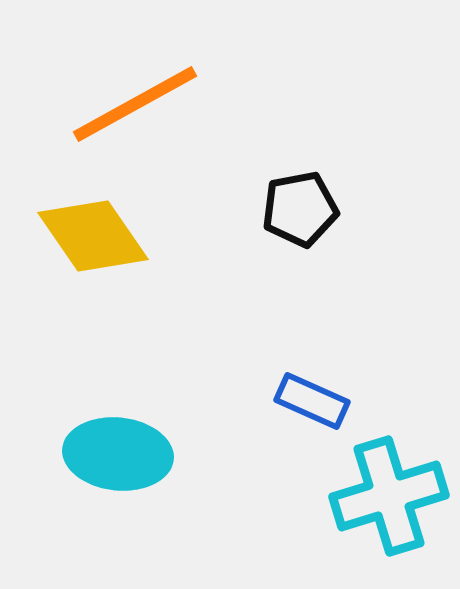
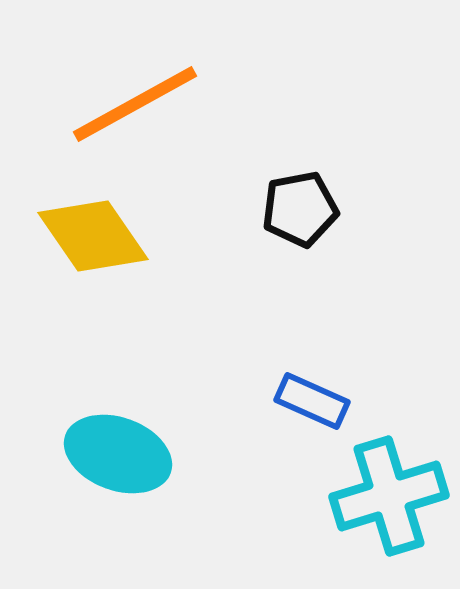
cyan ellipse: rotated 14 degrees clockwise
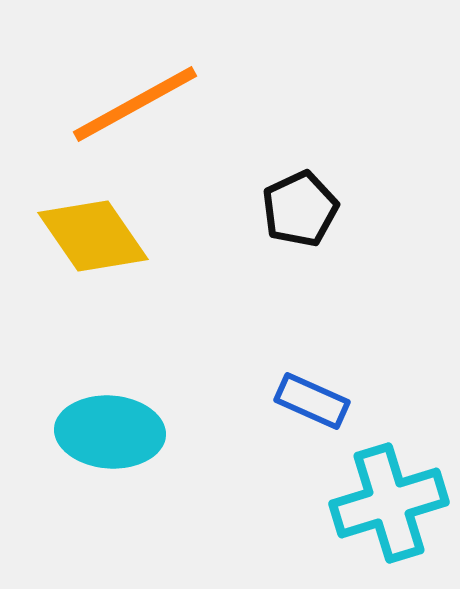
black pentagon: rotated 14 degrees counterclockwise
cyan ellipse: moved 8 px left, 22 px up; rotated 16 degrees counterclockwise
cyan cross: moved 7 px down
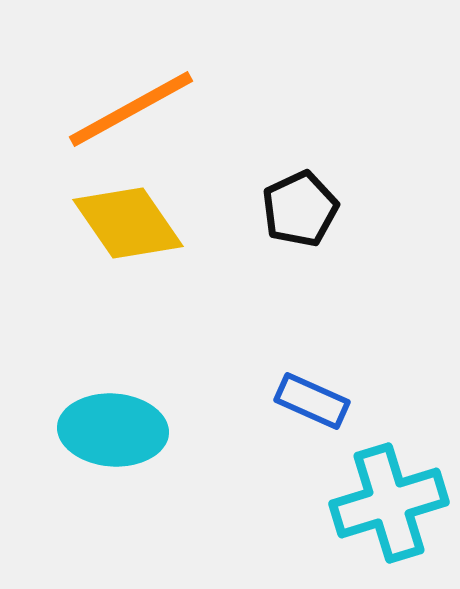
orange line: moved 4 px left, 5 px down
yellow diamond: moved 35 px right, 13 px up
cyan ellipse: moved 3 px right, 2 px up
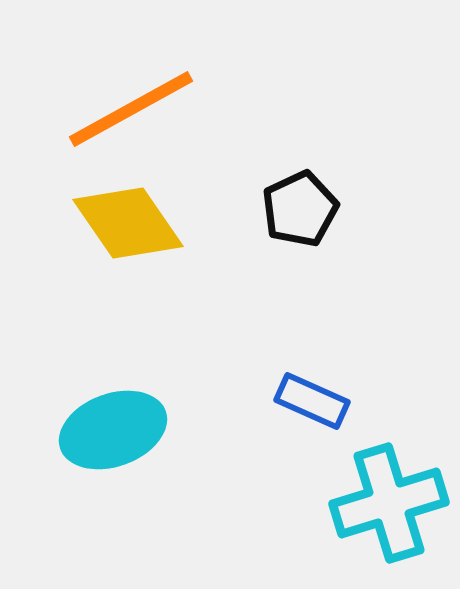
cyan ellipse: rotated 24 degrees counterclockwise
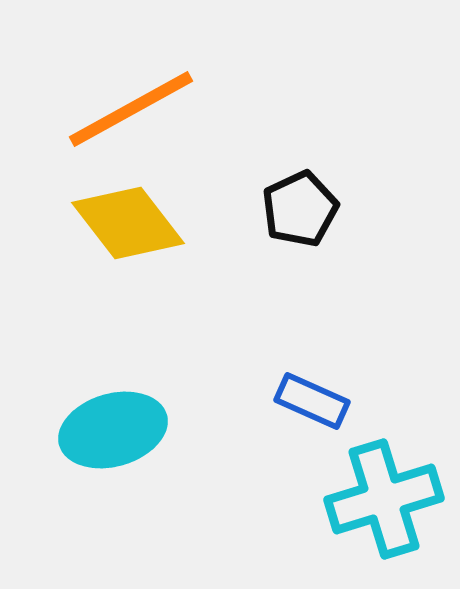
yellow diamond: rotated 3 degrees counterclockwise
cyan ellipse: rotated 4 degrees clockwise
cyan cross: moved 5 px left, 4 px up
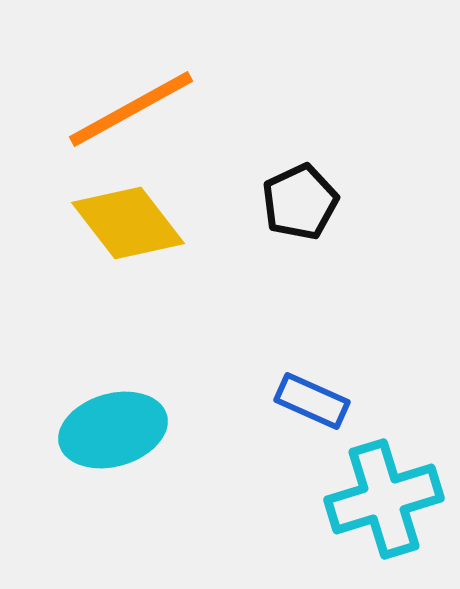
black pentagon: moved 7 px up
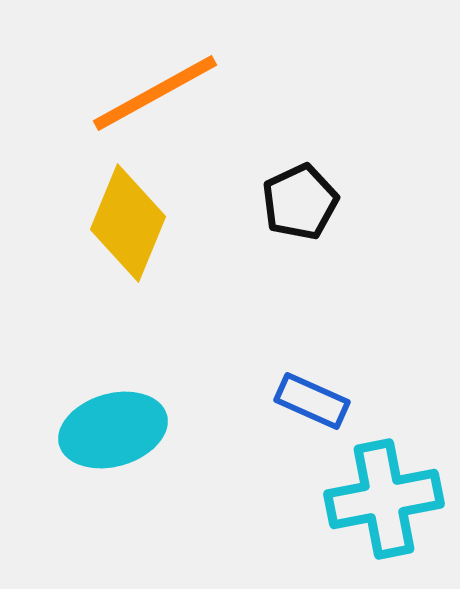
orange line: moved 24 px right, 16 px up
yellow diamond: rotated 60 degrees clockwise
cyan cross: rotated 6 degrees clockwise
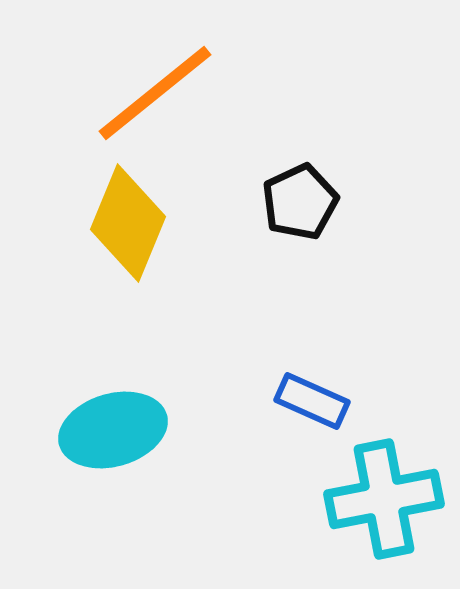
orange line: rotated 10 degrees counterclockwise
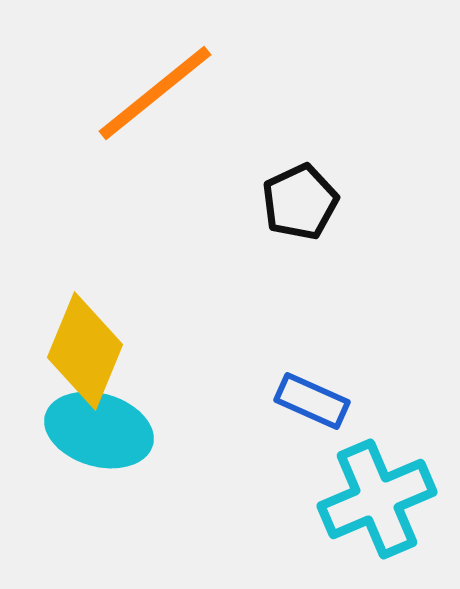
yellow diamond: moved 43 px left, 128 px down
cyan ellipse: moved 14 px left; rotated 32 degrees clockwise
cyan cross: moved 7 px left; rotated 12 degrees counterclockwise
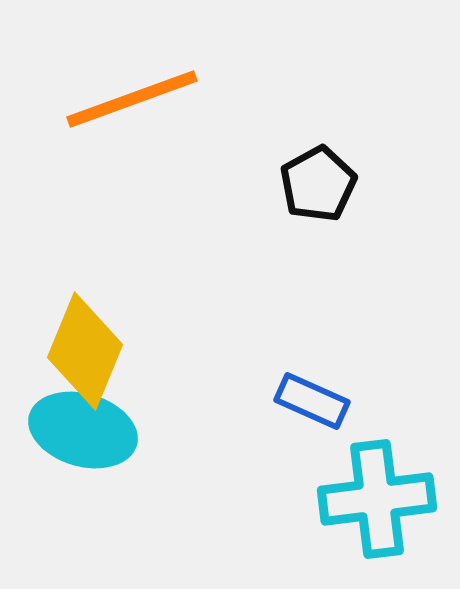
orange line: moved 23 px left, 6 px down; rotated 19 degrees clockwise
black pentagon: moved 18 px right, 18 px up; rotated 4 degrees counterclockwise
cyan ellipse: moved 16 px left
cyan cross: rotated 16 degrees clockwise
